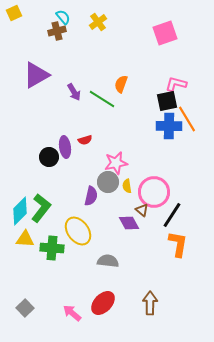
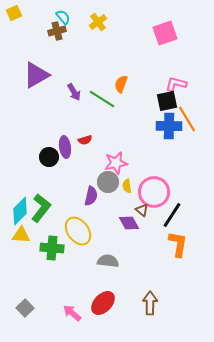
yellow triangle: moved 4 px left, 4 px up
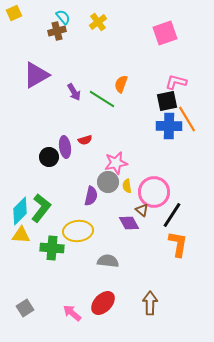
pink L-shape: moved 2 px up
yellow ellipse: rotated 60 degrees counterclockwise
gray square: rotated 12 degrees clockwise
